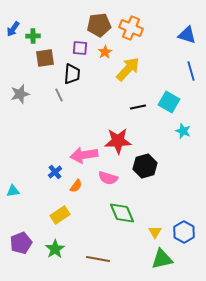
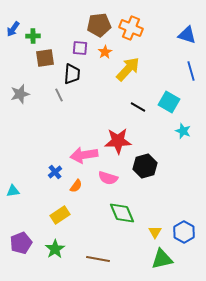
black line: rotated 42 degrees clockwise
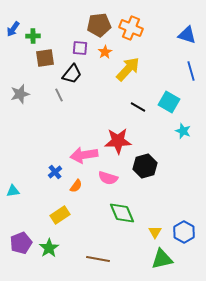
black trapezoid: rotated 35 degrees clockwise
green star: moved 6 px left, 1 px up
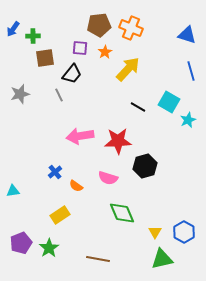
cyan star: moved 5 px right, 11 px up; rotated 28 degrees clockwise
pink arrow: moved 4 px left, 19 px up
orange semicircle: rotated 88 degrees clockwise
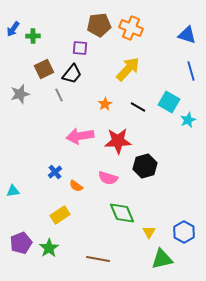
orange star: moved 52 px down
brown square: moved 1 px left, 11 px down; rotated 18 degrees counterclockwise
yellow triangle: moved 6 px left
